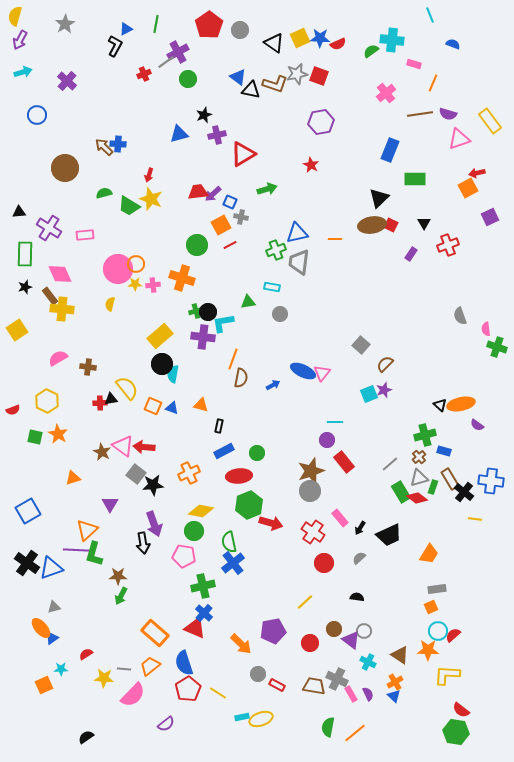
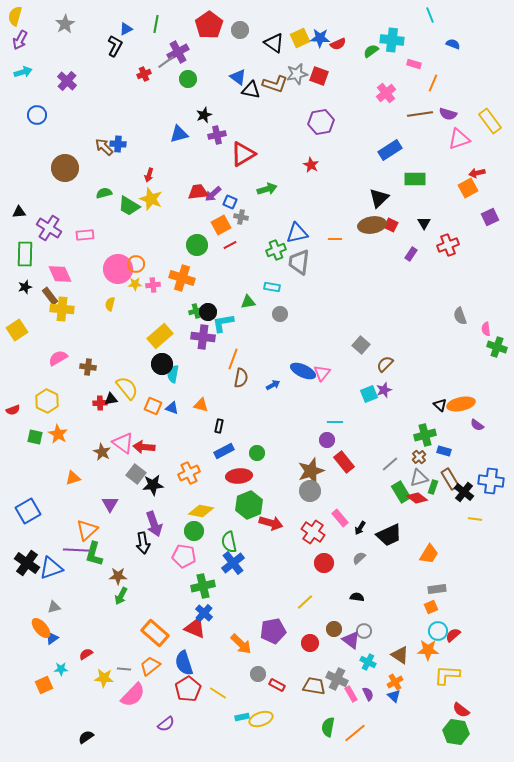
blue rectangle at (390, 150): rotated 35 degrees clockwise
pink triangle at (123, 446): moved 3 px up
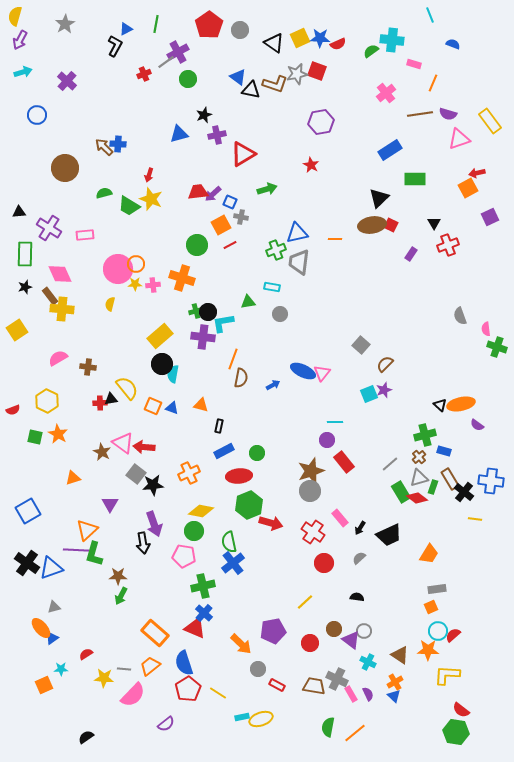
red square at (319, 76): moved 2 px left, 5 px up
black triangle at (424, 223): moved 10 px right
gray circle at (258, 674): moved 5 px up
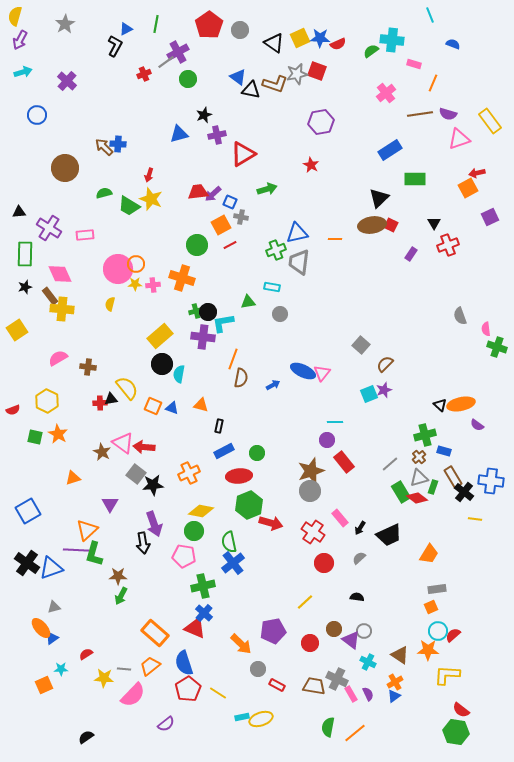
cyan semicircle at (173, 374): moved 6 px right
brown rectangle at (450, 479): moved 3 px right, 2 px up
blue triangle at (394, 696): rotated 40 degrees clockwise
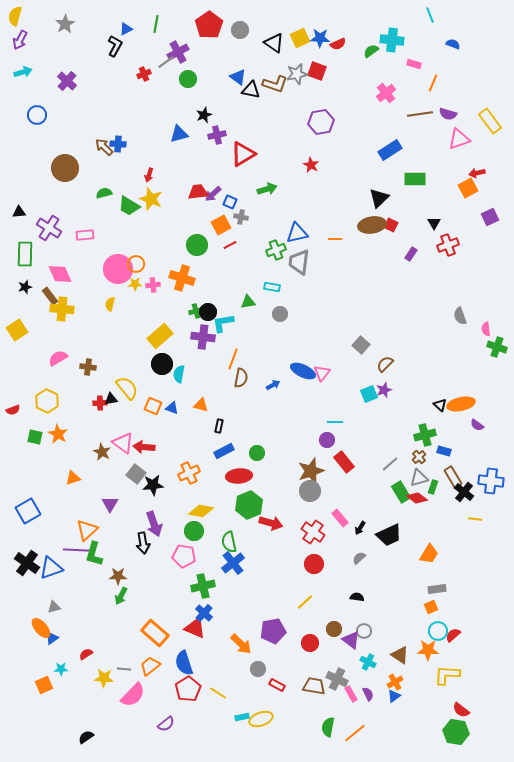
red circle at (324, 563): moved 10 px left, 1 px down
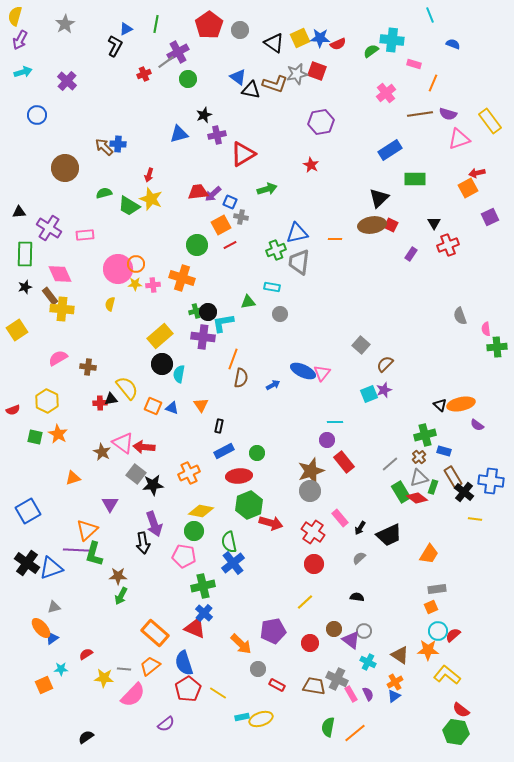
green cross at (497, 347): rotated 24 degrees counterclockwise
orange triangle at (201, 405): rotated 42 degrees clockwise
yellow L-shape at (447, 675): rotated 36 degrees clockwise
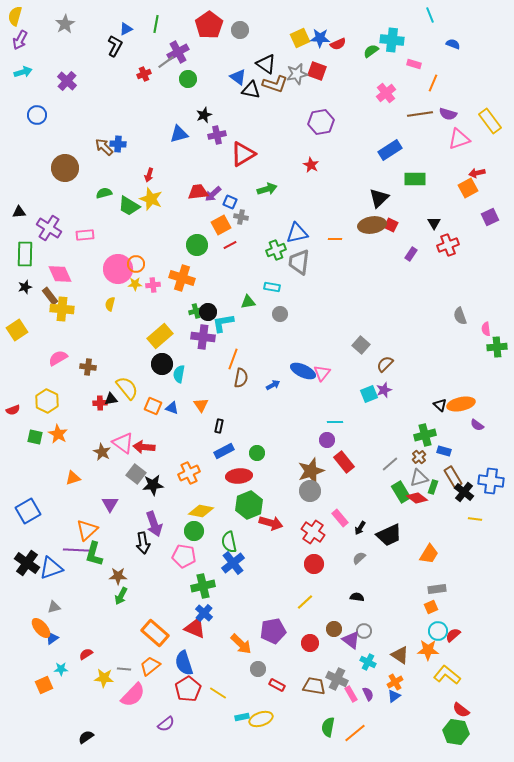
black triangle at (274, 43): moved 8 px left, 21 px down
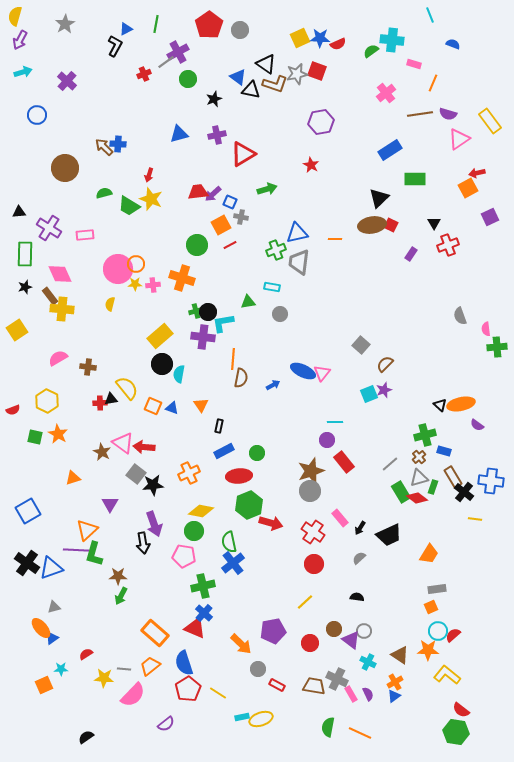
black star at (204, 115): moved 10 px right, 16 px up
pink triangle at (459, 139): rotated 15 degrees counterclockwise
orange line at (233, 359): rotated 15 degrees counterclockwise
orange line at (355, 733): moved 5 px right; rotated 65 degrees clockwise
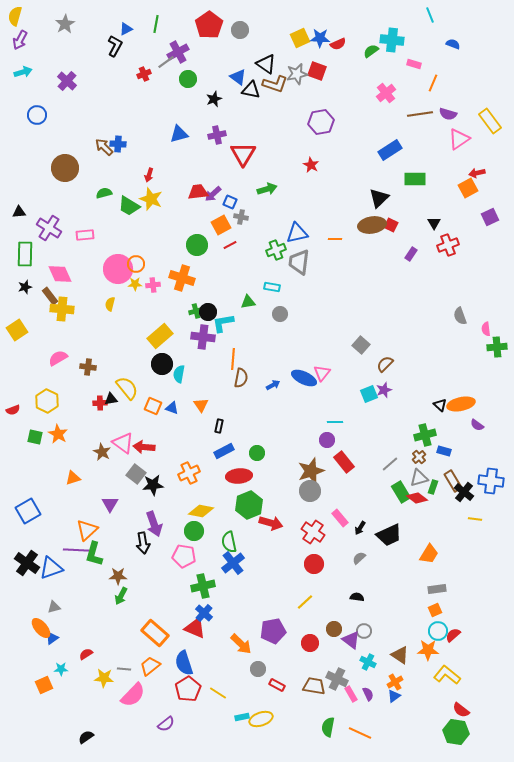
red triangle at (243, 154): rotated 28 degrees counterclockwise
blue ellipse at (303, 371): moved 1 px right, 7 px down
brown rectangle at (453, 477): moved 4 px down
orange square at (431, 607): moved 4 px right, 3 px down
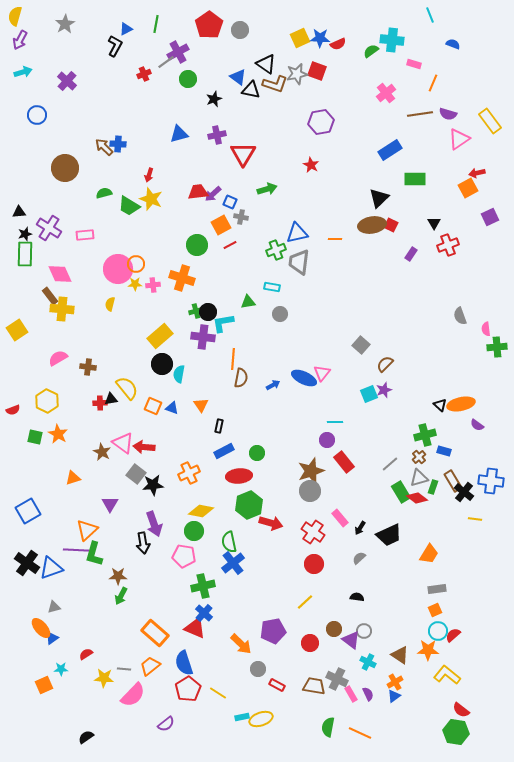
black star at (25, 287): moved 53 px up
